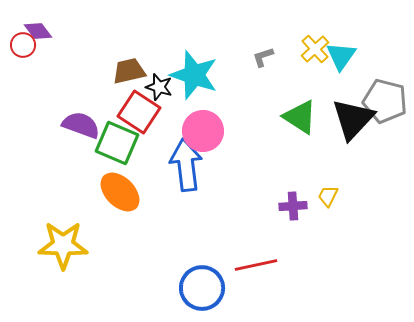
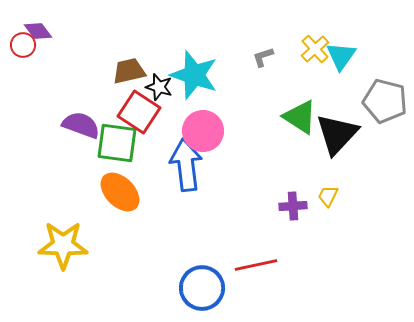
black triangle: moved 16 px left, 15 px down
green square: rotated 15 degrees counterclockwise
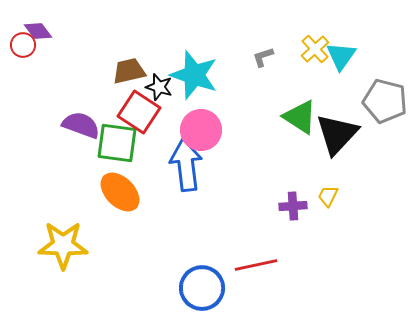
pink circle: moved 2 px left, 1 px up
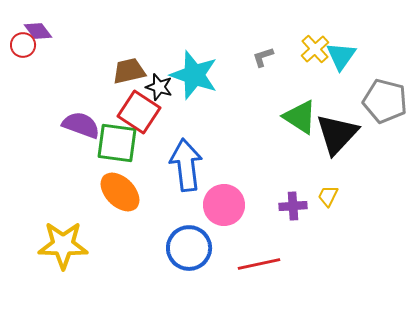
pink circle: moved 23 px right, 75 px down
red line: moved 3 px right, 1 px up
blue circle: moved 13 px left, 40 px up
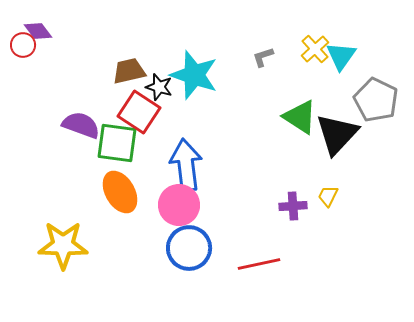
gray pentagon: moved 9 px left, 1 px up; rotated 12 degrees clockwise
orange ellipse: rotated 15 degrees clockwise
pink circle: moved 45 px left
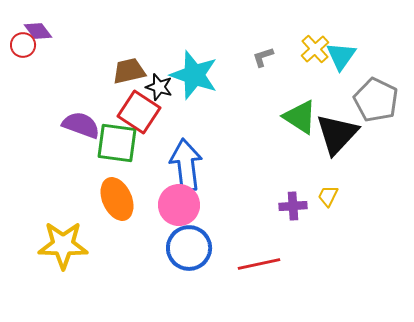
orange ellipse: moved 3 px left, 7 px down; rotated 6 degrees clockwise
